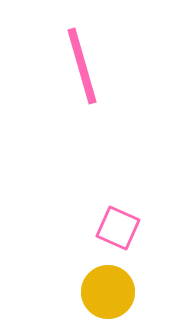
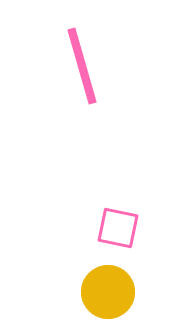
pink square: rotated 12 degrees counterclockwise
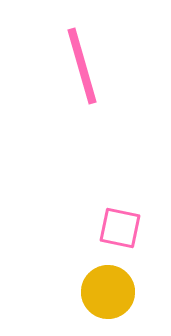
pink square: moved 2 px right
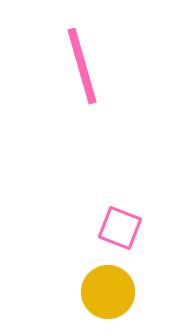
pink square: rotated 9 degrees clockwise
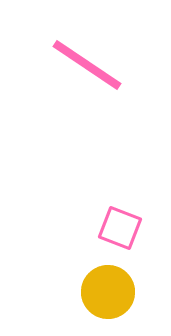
pink line: moved 5 px right, 1 px up; rotated 40 degrees counterclockwise
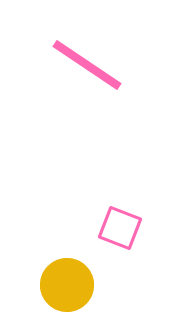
yellow circle: moved 41 px left, 7 px up
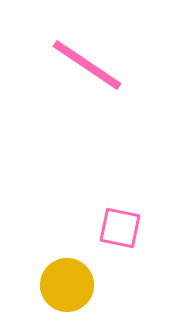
pink square: rotated 9 degrees counterclockwise
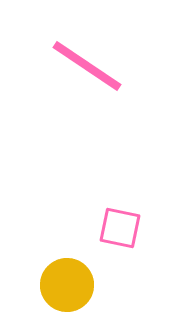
pink line: moved 1 px down
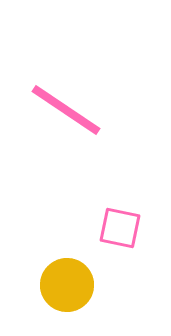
pink line: moved 21 px left, 44 px down
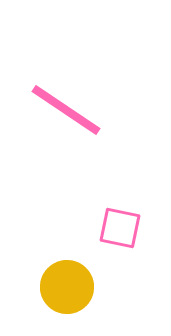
yellow circle: moved 2 px down
